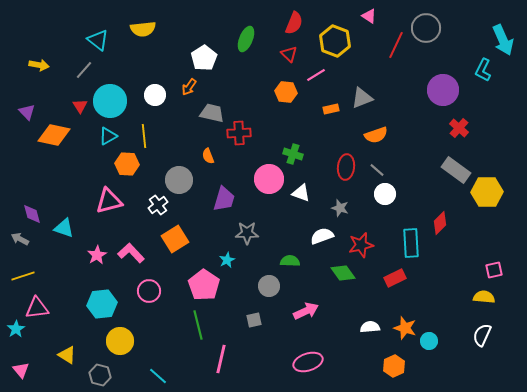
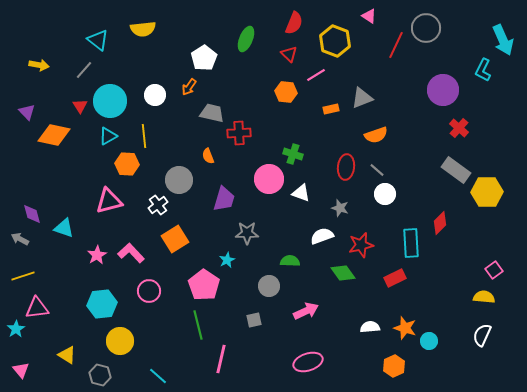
pink square at (494, 270): rotated 24 degrees counterclockwise
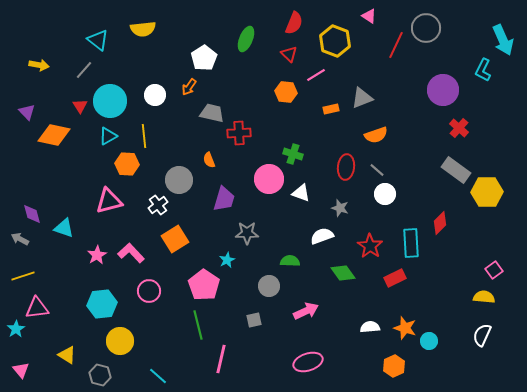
orange semicircle at (208, 156): moved 1 px right, 4 px down
red star at (361, 245): moved 9 px right, 1 px down; rotated 25 degrees counterclockwise
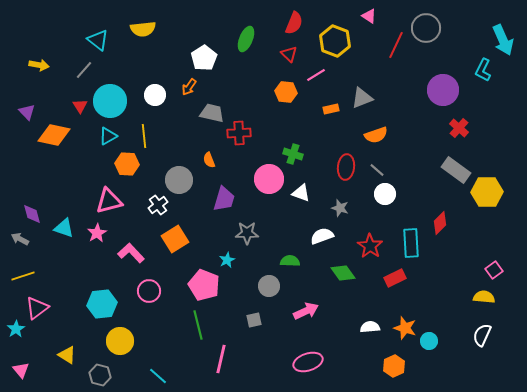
pink star at (97, 255): moved 22 px up
pink pentagon at (204, 285): rotated 12 degrees counterclockwise
pink triangle at (37, 308): rotated 30 degrees counterclockwise
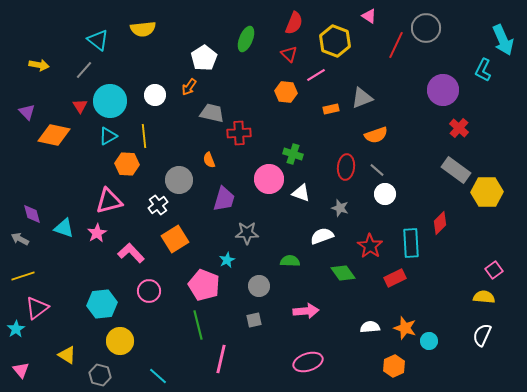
gray circle at (269, 286): moved 10 px left
pink arrow at (306, 311): rotated 20 degrees clockwise
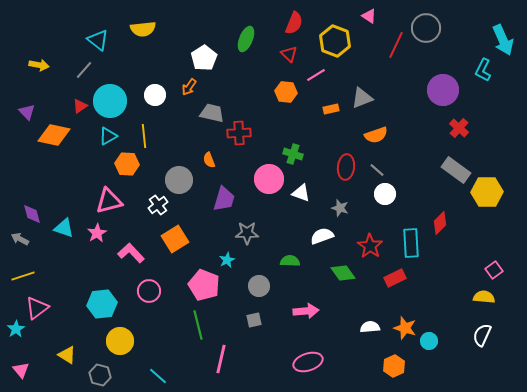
red triangle at (80, 106): rotated 28 degrees clockwise
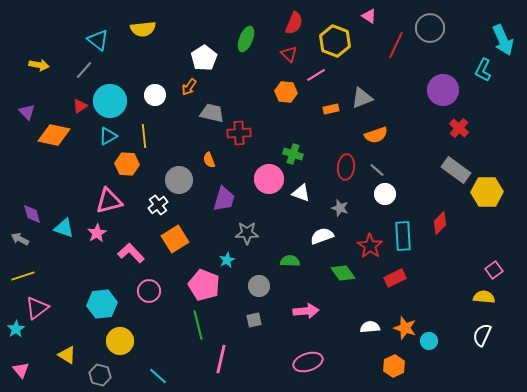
gray circle at (426, 28): moved 4 px right
cyan rectangle at (411, 243): moved 8 px left, 7 px up
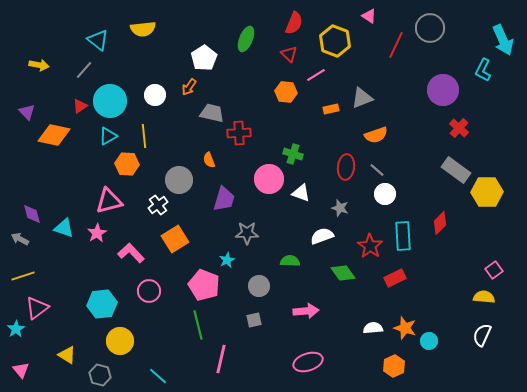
white semicircle at (370, 327): moved 3 px right, 1 px down
